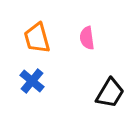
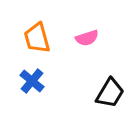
pink semicircle: rotated 100 degrees counterclockwise
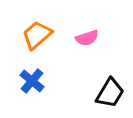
orange trapezoid: moved 3 px up; rotated 64 degrees clockwise
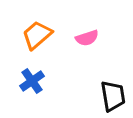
blue cross: rotated 15 degrees clockwise
black trapezoid: moved 3 px right, 3 px down; rotated 40 degrees counterclockwise
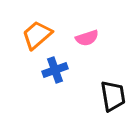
blue cross: moved 23 px right, 11 px up; rotated 15 degrees clockwise
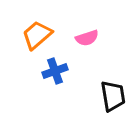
blue cross: moved 1 px down
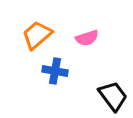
blue cross: rotated 30 degrees clockwise
black trapezoid: rotated 28 degrees counterclockwise
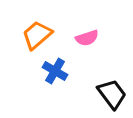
blue cross: rotated 20 degrees clockwise
black trapezoid: moved 1 px left, 2 px up
